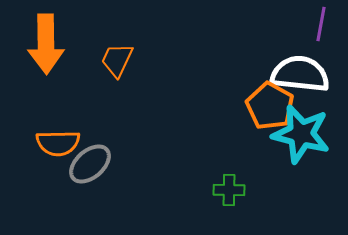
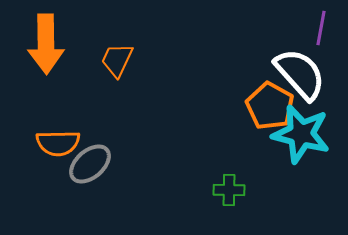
purple line: moved 4 px down
white semicircle: rotated 42 degrees clockwise
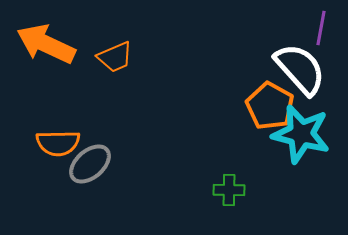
orange arrow: rotated 116 degrees clockwise
orange trapezoid: moved 2 px left, 3 px up; rotated 138 degrees counterclockwise
white semicircle: moved 5 px up
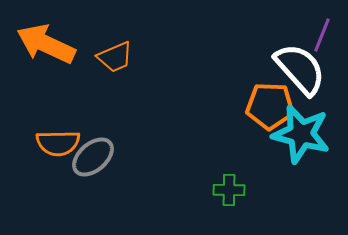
purple line: moved 1 px right, 7 px down; rotated 12 degrees clockwise
orange pentagon: rotated 27 degrees counterclockwise
gray ellipse: moved 3 px right, 7 px up
